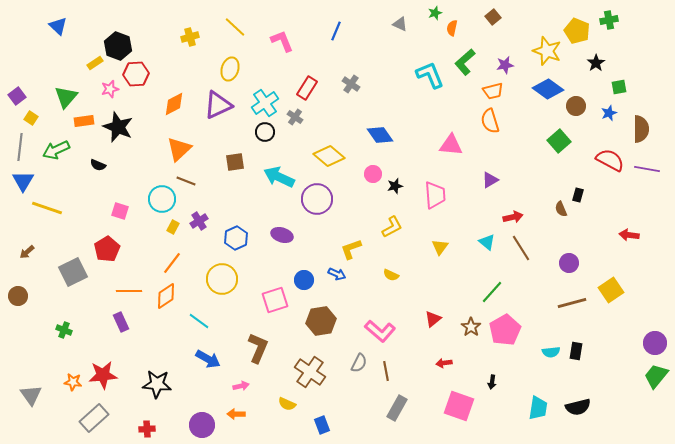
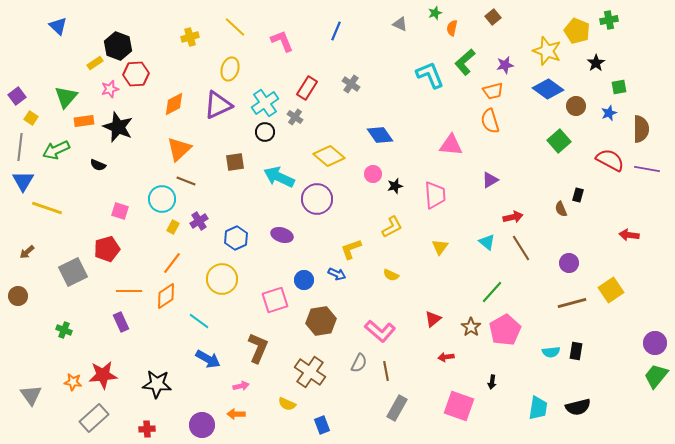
red pentagon at (107, 249): rotated 15 degrees clockwise
red arrow at (444, 363): moved 2 px right, 6 px up
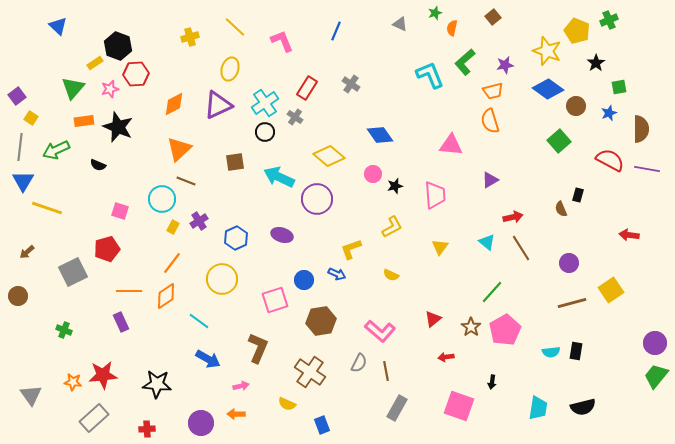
green cross at (609, 20): rotated 12 degrees counterclockwise
green triangle at (66, 97): moved 7 px right, 9 px up
black semicircle at (578, 407): moved 5 px right
purple circle at (202, 425): moved 1 px left, 2 px up
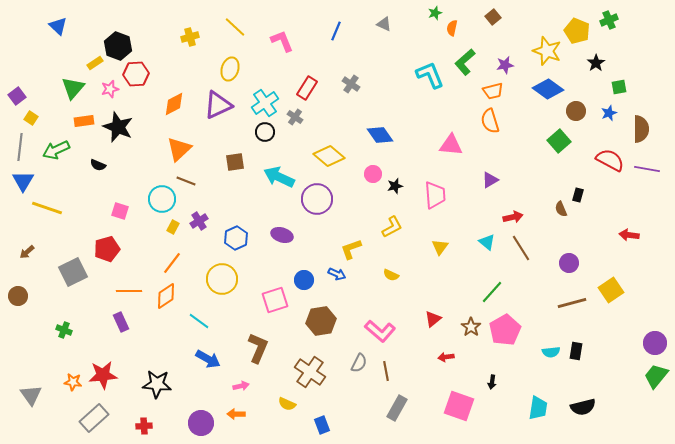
gray triangle at (400, 24): moved 16 px left
brown circle at (576, 106): moved 5 px down
red cross at (147, 429): moved 3 px left, 3 px up
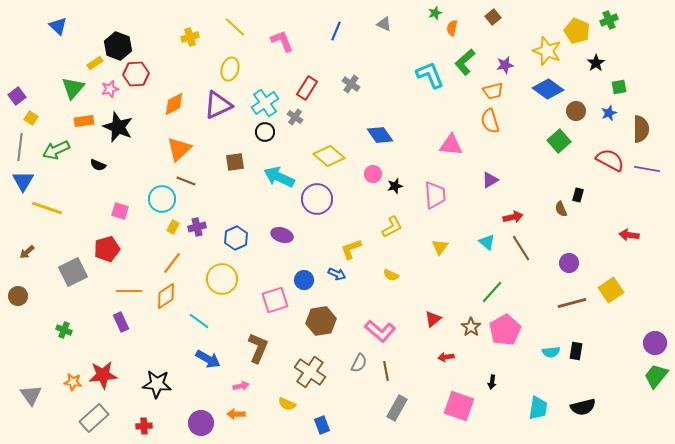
purple cross at (199, 221): moved 2 px left, 6 px down; rotated 18 degrees clockwise
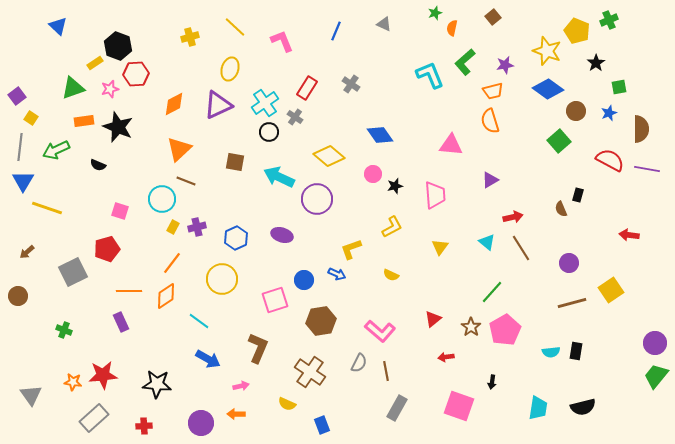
green triangle at (73, 88): rotated 30 degrees clockwise
black circle at (265, 132): moved 4 px right
brown square at (235, 162): rotated 18 degrees clockwise
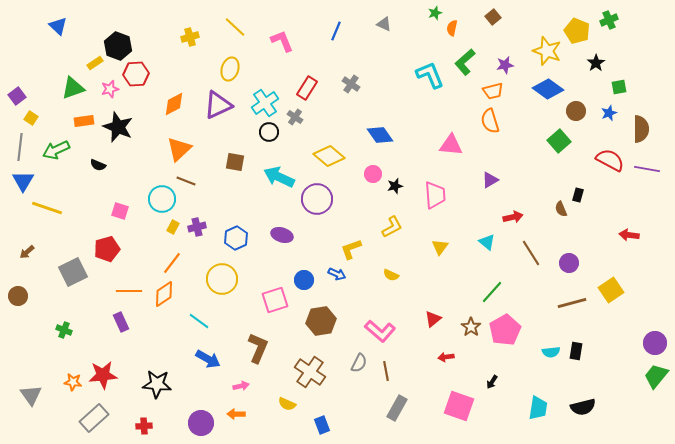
brown line at (521, 248): moved 10 px right, 5 px down
orange diamond at (166, 296): moved 2 px left, 2 px up
black arrow at (492, 382): rotated 24 degrees clockwise
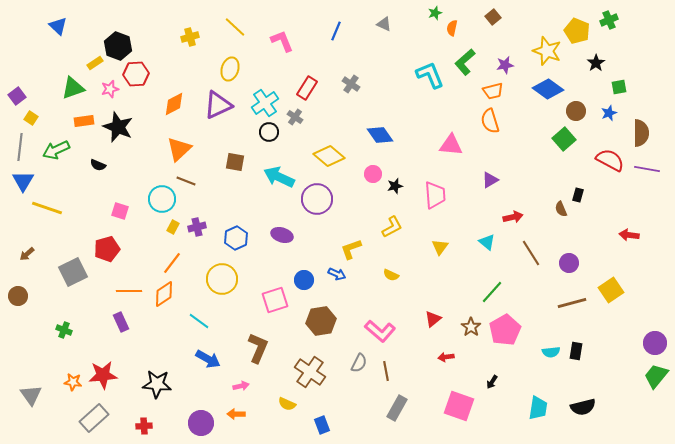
brown semicircle at (641, 129): moved 4 px down
green square at (559, 141): moved 5 px right, 2 px up
brown arrow at (27, 252): moved 2 px down
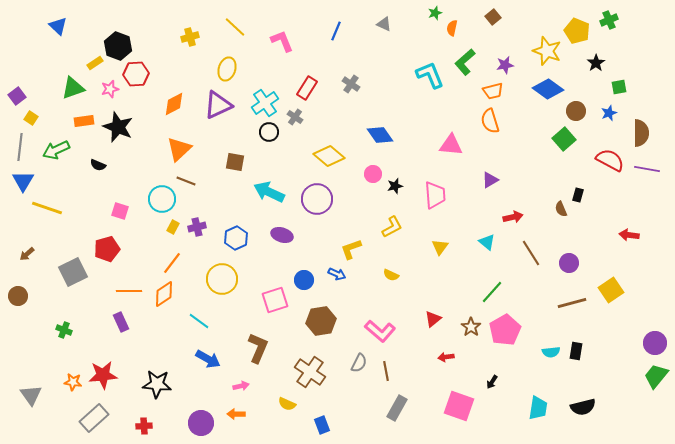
yellow ellipse at (230, 69): moved 3 px left
cyan arrow at (279, 177): moved 10 px left, 15 px down
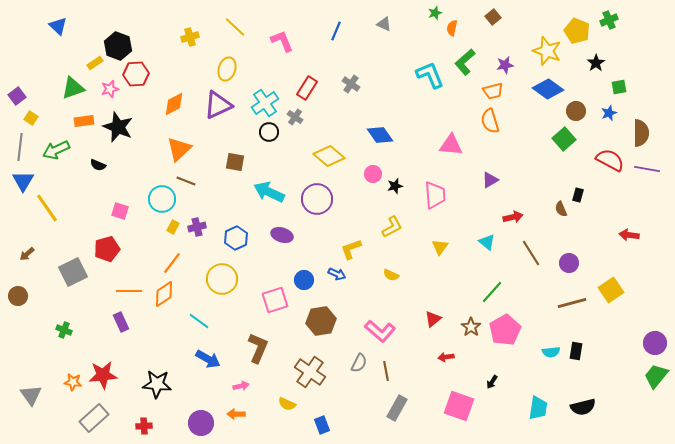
yellow line at (47, 208): rotated 36 degrees clockwise
